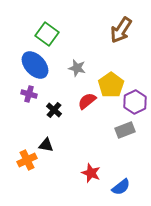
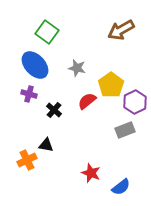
brown arrow: rotated 28 degrees clockwise
green square: moved 2 px up
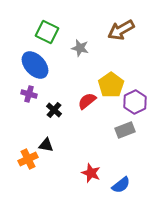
green square: rotated 10 degrees counterclockwise
gray star: moved 3 px right, 20 px up
orange cross: moved 1 px right, 1 px up
blue semicircle: moved 2 px up
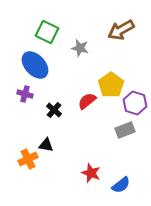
purple cross: moved 4 px left
purple hexagon: moved 1 px down; rotated 15 degrees counterclockwise
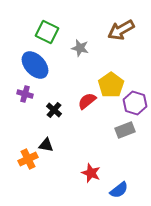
blue semicircle: moved 2 px left, 5 px down
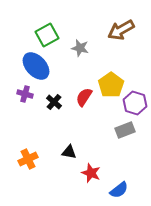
green square: moved 3 px down; rotated 35 degrees clockwise
blue ellipse: moved 1 px right, 1 px down
red semicircle: moved 3 px left, 4 px up; rotated 18 degrees counterclockwise
black cross: moved 8 px up
black triangle: moved 23 px right, 7 px down
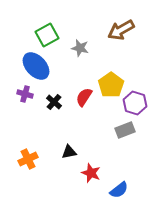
black triangle: rotated 21 degrees counterclockwise
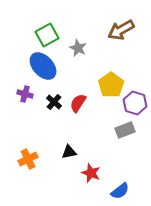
gray star: moved 2 px left; rotated 12 degrees clockwise
blue ellipse: moved 7 px right
red semicircle: moved 6 px left, 6 px down
blue semicircle: moved 1 px right, 1 px down
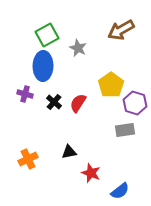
blue ellipse: rotated 44 degrees clockwise
gray rectangle: rotated 12 degrees clockwise
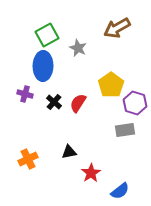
brown arrow: moved 4 px left, 2 px up
red star: rotated 18 degrees clockwise
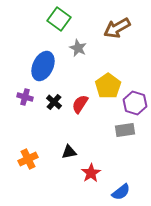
green square: moved 12 px right, 16 px up; rotated 25 degrees counterclockwise
blue ellipse: rotated 24 degrees clockwise
yellow pentagon: moved 3 px left, 1 px down
purple cross: moved 3 px down
red semicircle: moved 2 px right, 1 px down
blue semicircle: moved 1 px right, 1 px down
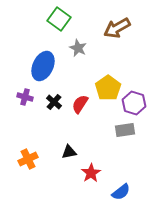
yellow pentagon: moved 2 px down
purple hexagon: moved 1 px left
